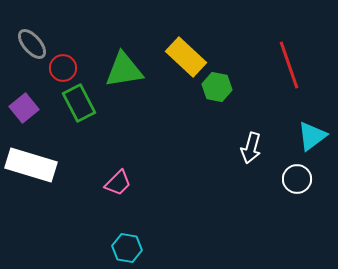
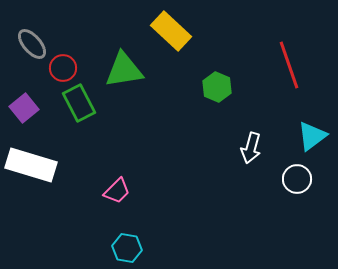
yellow rectangle: moved 15 px left, 26 px up
green hexagon: rotated 12 degrees clockwise
pink trapezoid: moved 1 px left, 8 px down
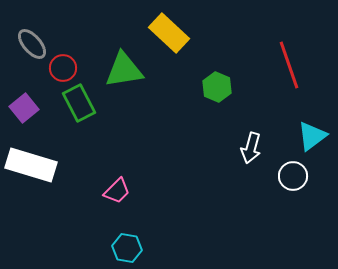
yellow rectangle: moved 2 px left, 2 px down
white circle: moved 4 px left, 3 px up
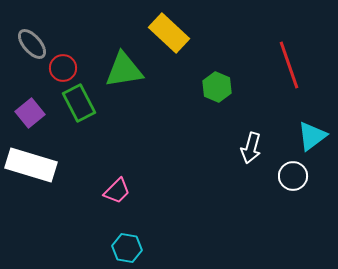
purple square: moved 6 px right, 5 px down
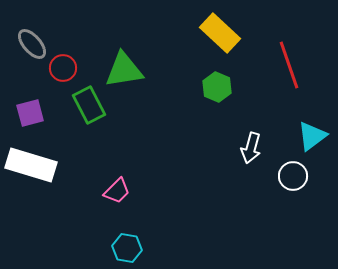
yellow rectangle: moved 51 px right
green rectangle: moved 10 px right, 2 px down
purple square: rotated 24 degrees clockwise
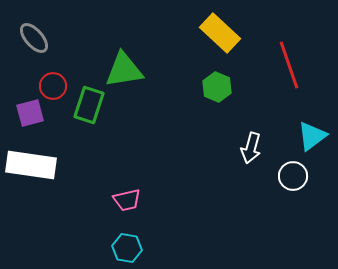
gray ellipse: moved 2 px right, 6 px up
red circle: moved 10 px left, 18 px down
green rectangle: rotated 45 degrees clockwise
white rectangle: rotated 9 degrees counterclockwise
pink trapezoid: moved 10 px right, 9 px down; rotated 32 degrees clockwise
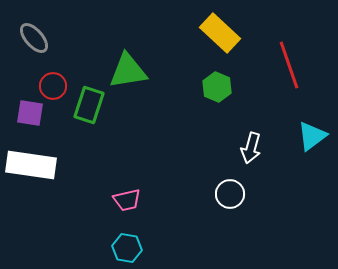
green triangle: moved 4 px right, 1 px down
purple square: rotated 24 degrees clockwise
white circle: moved 63 px left, 18 px down
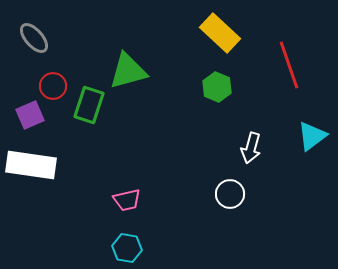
green triangle: rotated 6 degrees counterclockwise
purple square: moved 2 px down; rotated 32 degrees counterclockwise
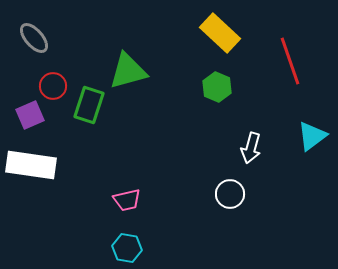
red line: moved 1 px right, 4 px up
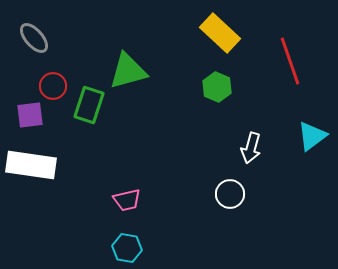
purple square: rotated 16 degrees clockwise
